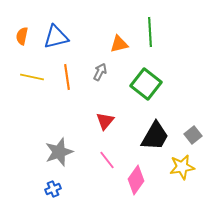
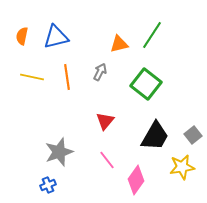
green line: moved 2 px right, 3 px down; rotated 36 degrees clockwise
blue cross: moved 5 px left, 4 px up
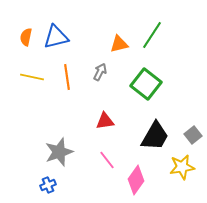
orange semicircle: moved 4 px right, 1 px down
red triangle: rotated 42 degrees clockwise
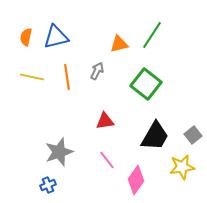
gray arrow: moved 3 px left, 1 px up
